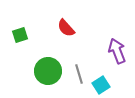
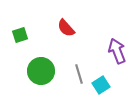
green circle: moved 7 px left
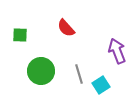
green square: rotated 21 degrees clockwise
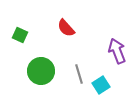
green square: rotated 21 degrees clockwise
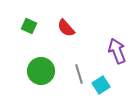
green square: moved 9 px right, 9 px up
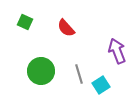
green square: moved 4 px left, 4 px up
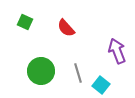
gray line: moved 1 px left, 1 px up
cyan square: rotated 18 degrees counterclockwise
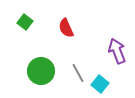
green square: rotated 14 degrees clockwise
red semicircle: rotated 18 degrees clockwise
gray line: rotated 12 degrees counterclockwise
cyan square: moved 1 px left, 1 px up
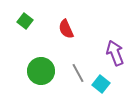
green square: moved 1 px up
red semicircle: moved 1 px down
purple arrow: moved 2 px left, 2 px down
cyan square: moved 1 px right
